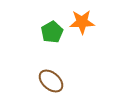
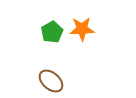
orange star: moved 7 px down
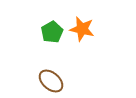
orange star: rotated 15 degrees clockwise
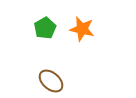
green pentagon: moved 7 px left, 4 px up
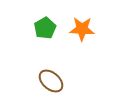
orange star: rotated 10 degrees counterclockwise
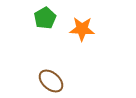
green pentagon: moved 10 px up
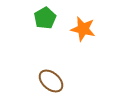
orange star: moved 1 px right; rotated 10 degrees clockwise
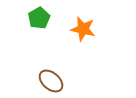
green pentagon: moved 6 px left
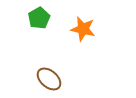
brown ellipse: moved 2 px left, 2 px up
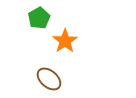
orange star: moved 18 px left, 12 px down; rotated 25 degrees clockwise
